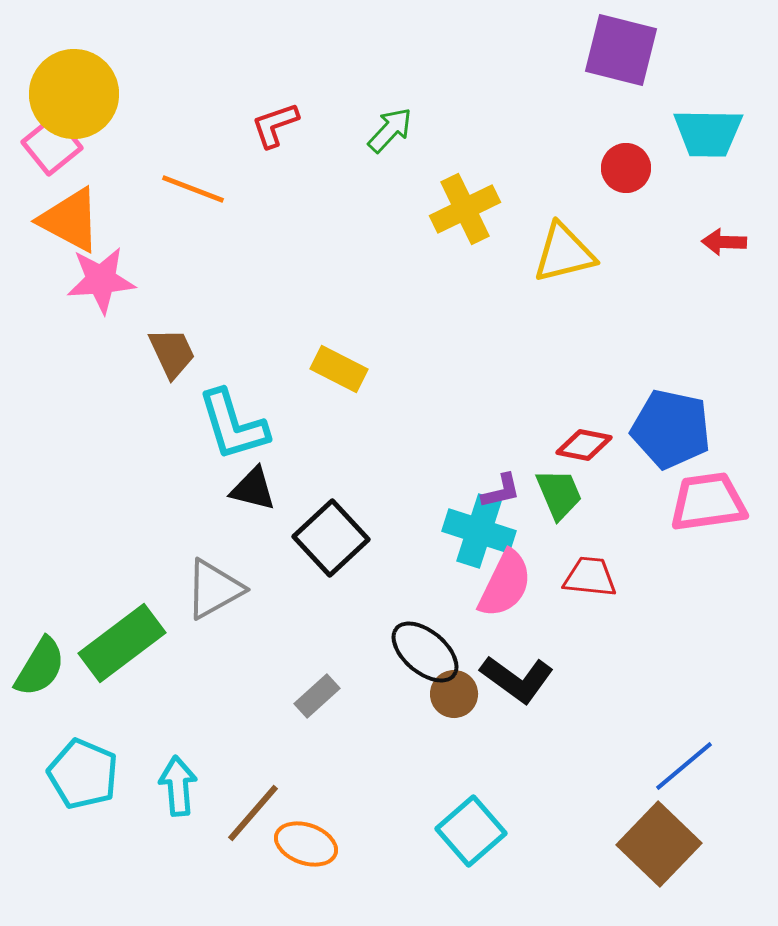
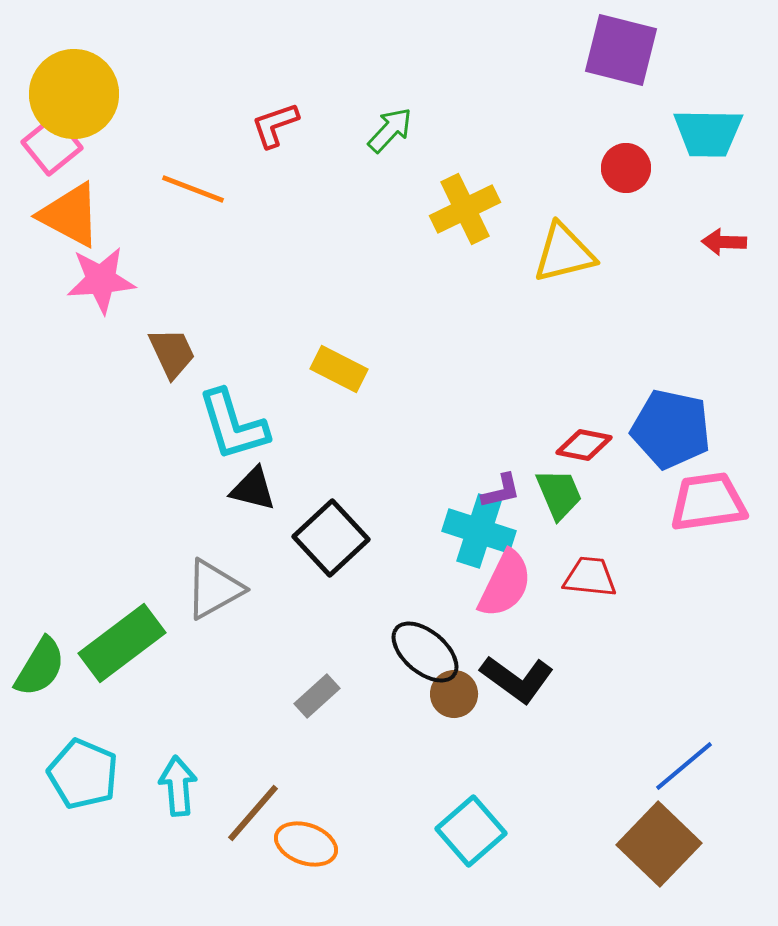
orange triangle: moved 5 px up
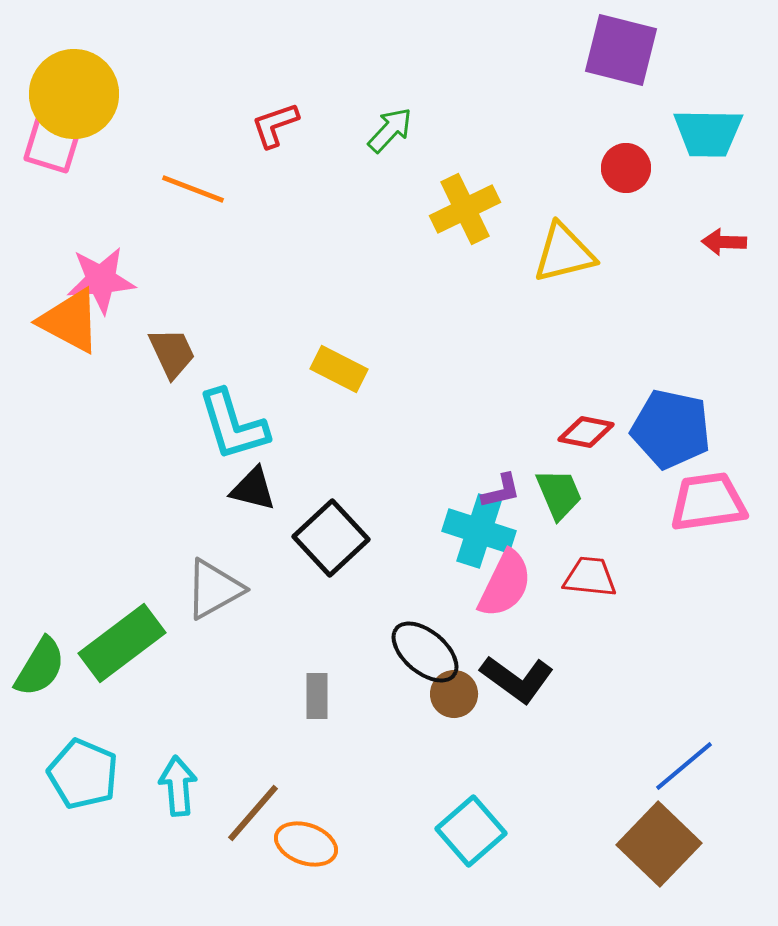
pink square: rotated 34 degrees counterclockwise
orange triangle: moved 106 px down
red diamond: moved 2 px right, 13 px up
gray rectangle: rotated 48 degrees counterclockwise
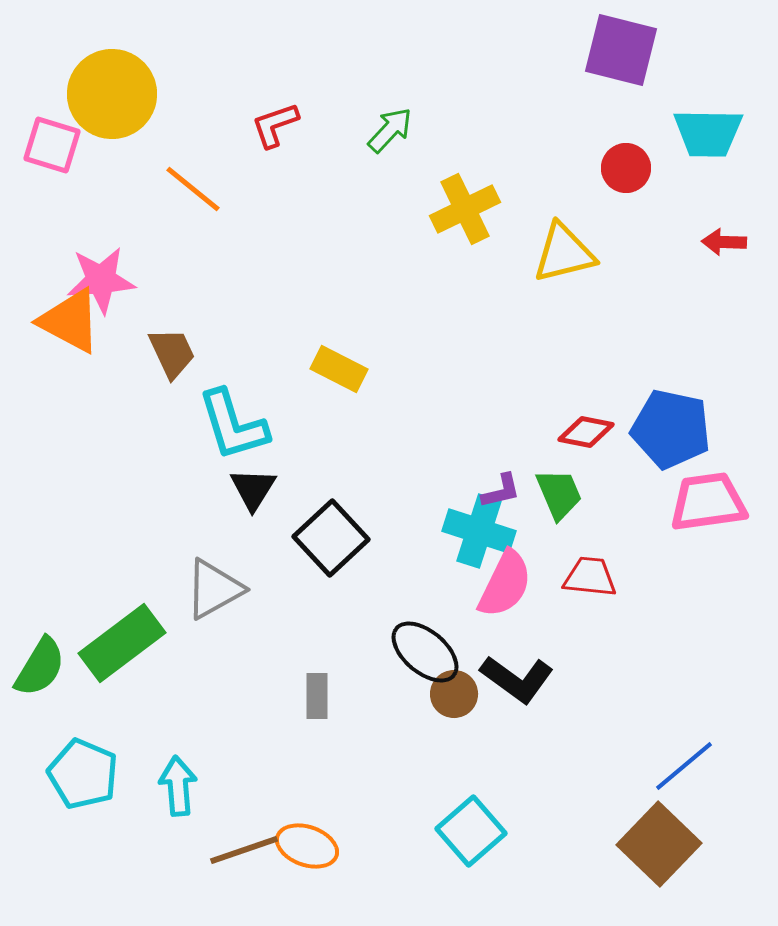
yellow circle: moved 38 px right
orange line: rotated 18 degrees clockwise
black triangle: rotated 48 degrees clockwise
brown line: moved 9 px left, 37 px down; rotated 30 degrees clockwise
orange ellipse: moved 1 px right, 2 px down
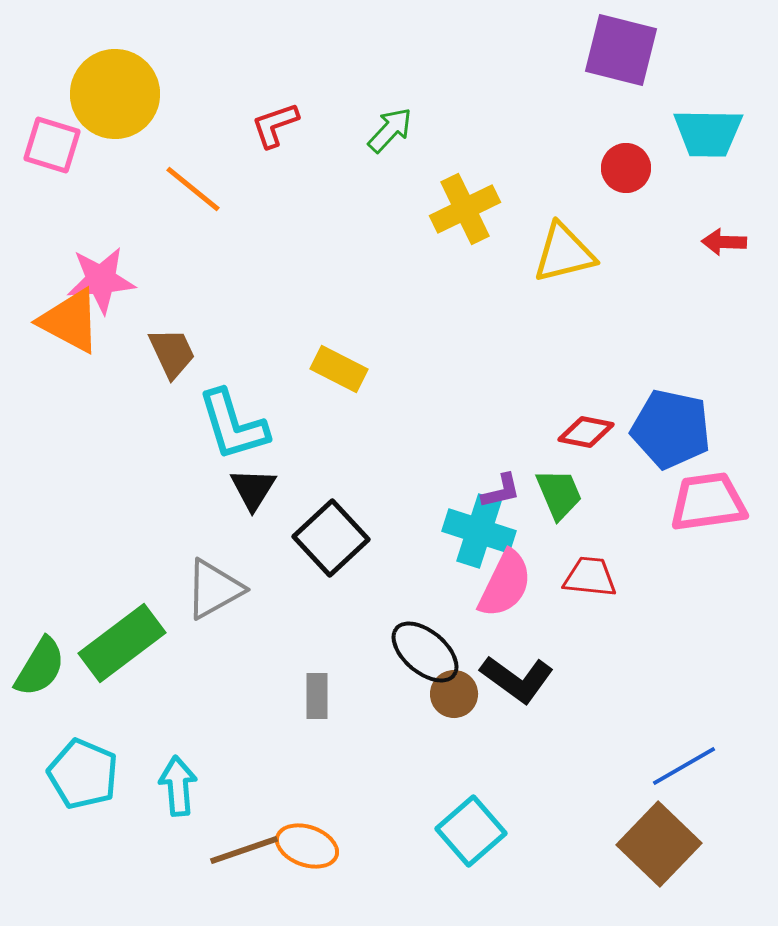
yellow circle: moved 3 px right
blue line: rotated 10 degrees clockwise
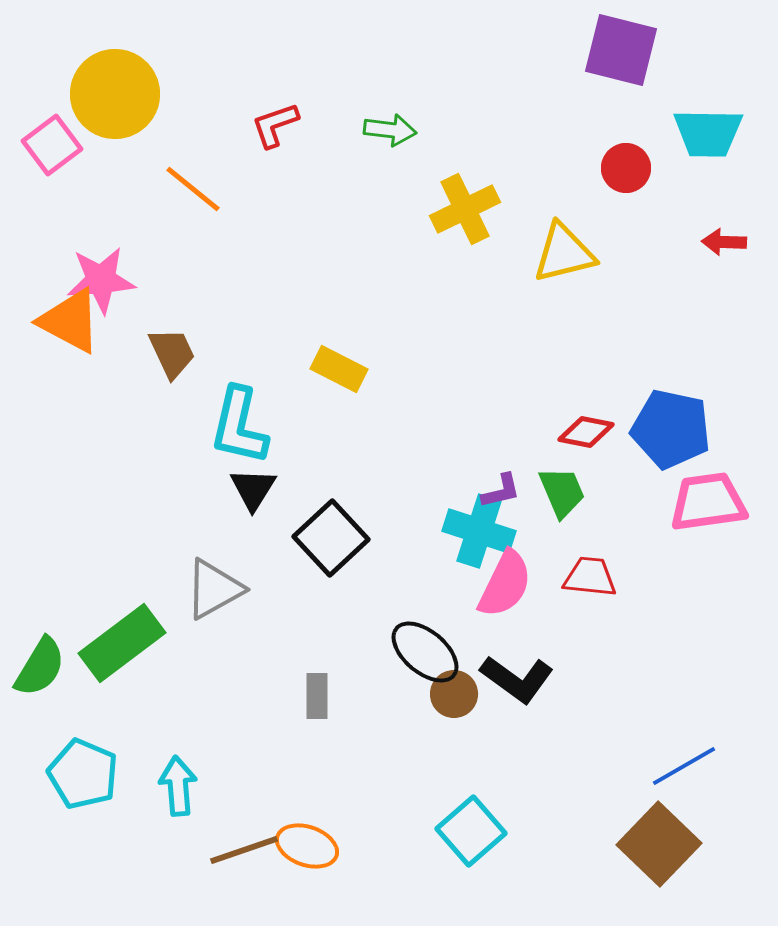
green arrow: rotated 54 degrees clockwise
pink square: rotated 36 degrees clockwise
cyan L-shape: moved 6 px right, 1 px down; rotated 30 degrees clockwise
green trapezoid: moved 3 px right, 2 px up
